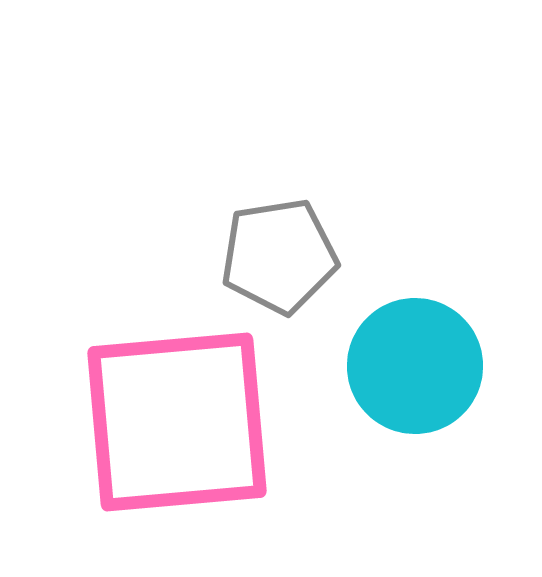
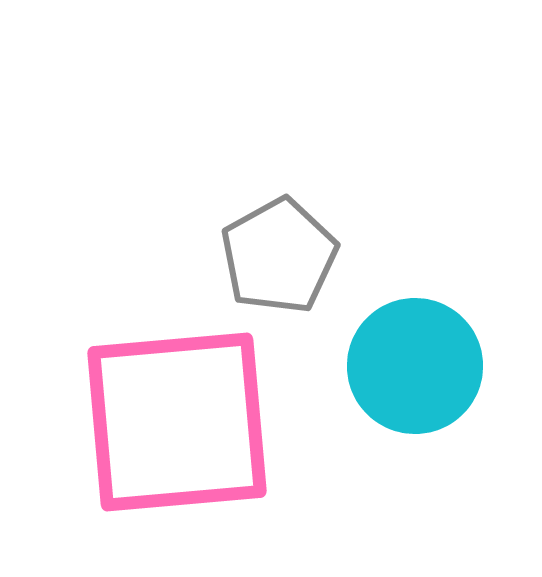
gray pentagon: rotated 20 degrees counterclockwise
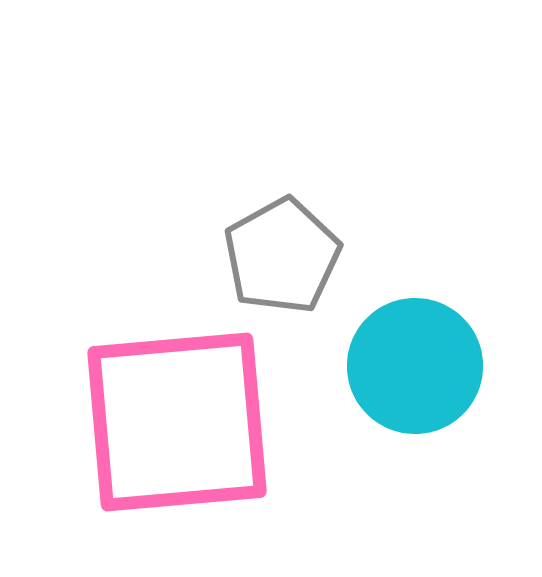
gray pentagon: moved 3 px right
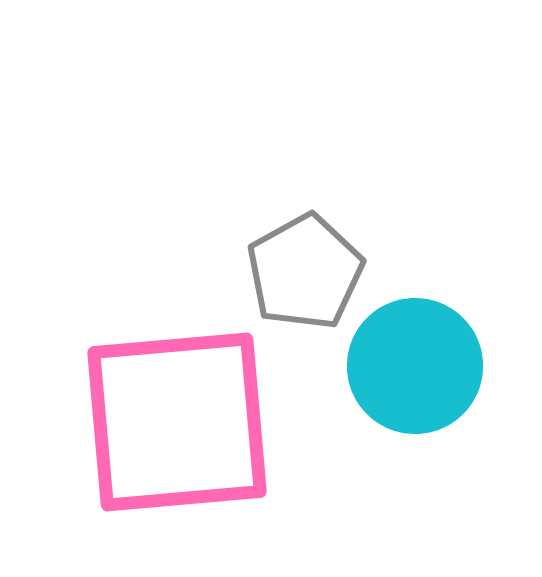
gray pentagon: moved 23 px right, 16 px down
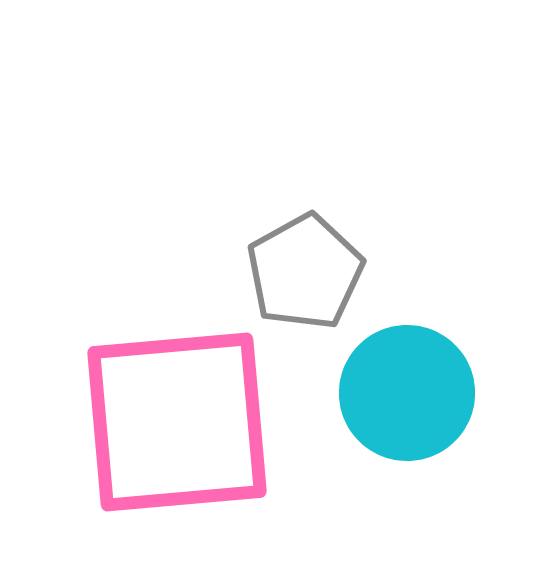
cyan circle: moved 8 px left, 27 px down
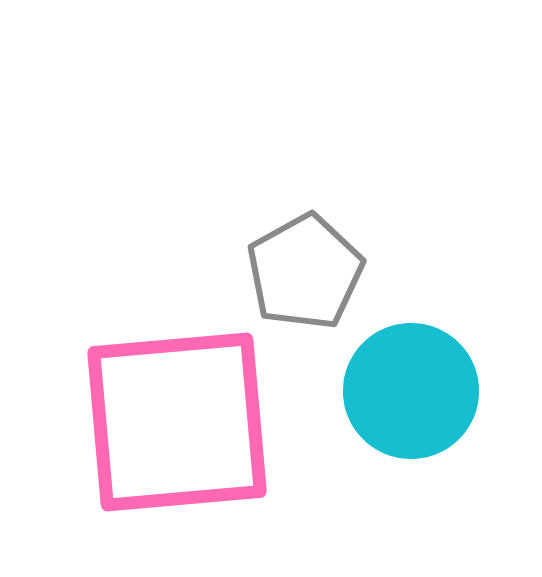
cyan circle: moved 4 px right, 2 px up
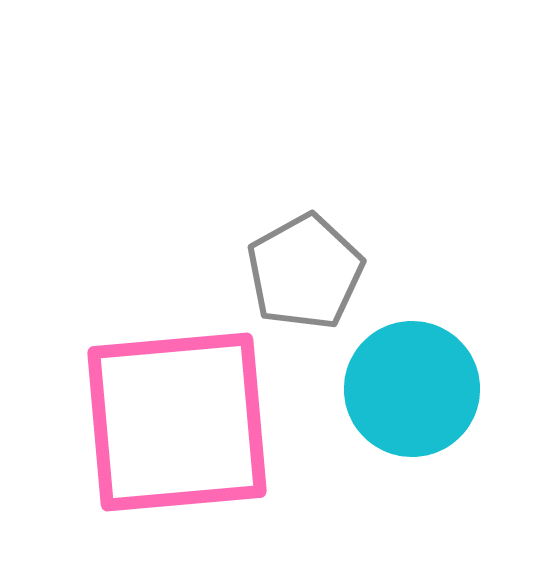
cyan circle: moved 1 px right, 2 px up
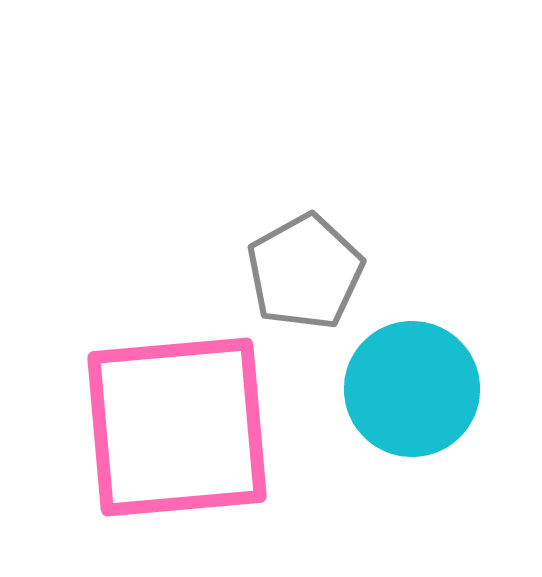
pink square: moved 5 px down
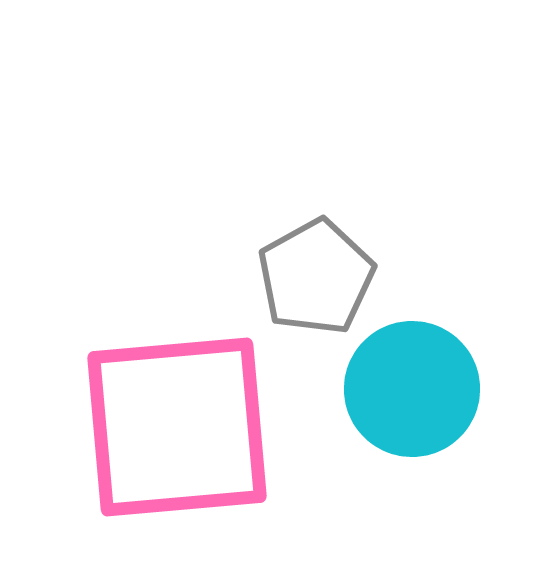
gray pentagon: moved 11 px right, 5 px down
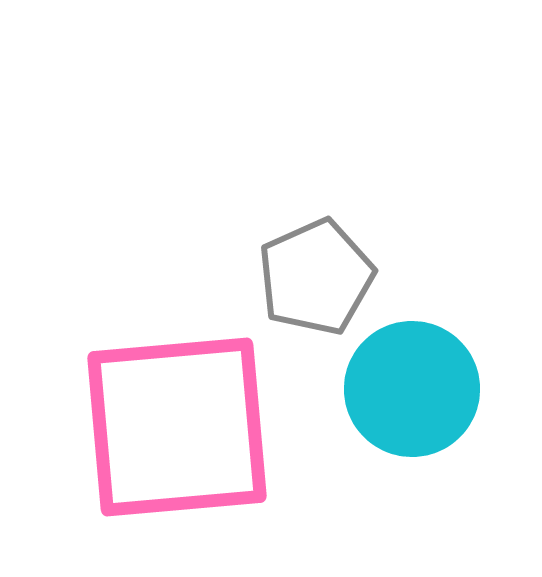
gray pentagon: rotated 5 degrees clockwise
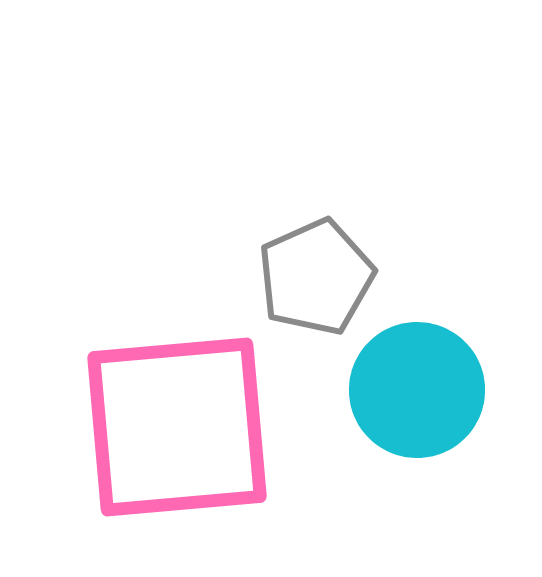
cyan circle: moved 5 px right, 1 px down
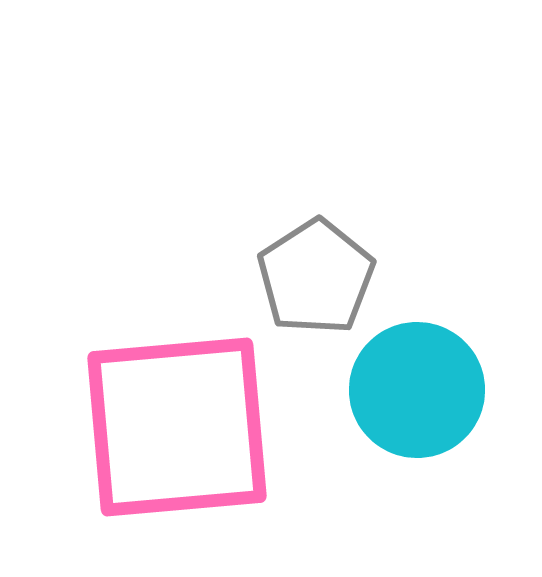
gray pentagon: rotated 9 degrees counterclockwise
